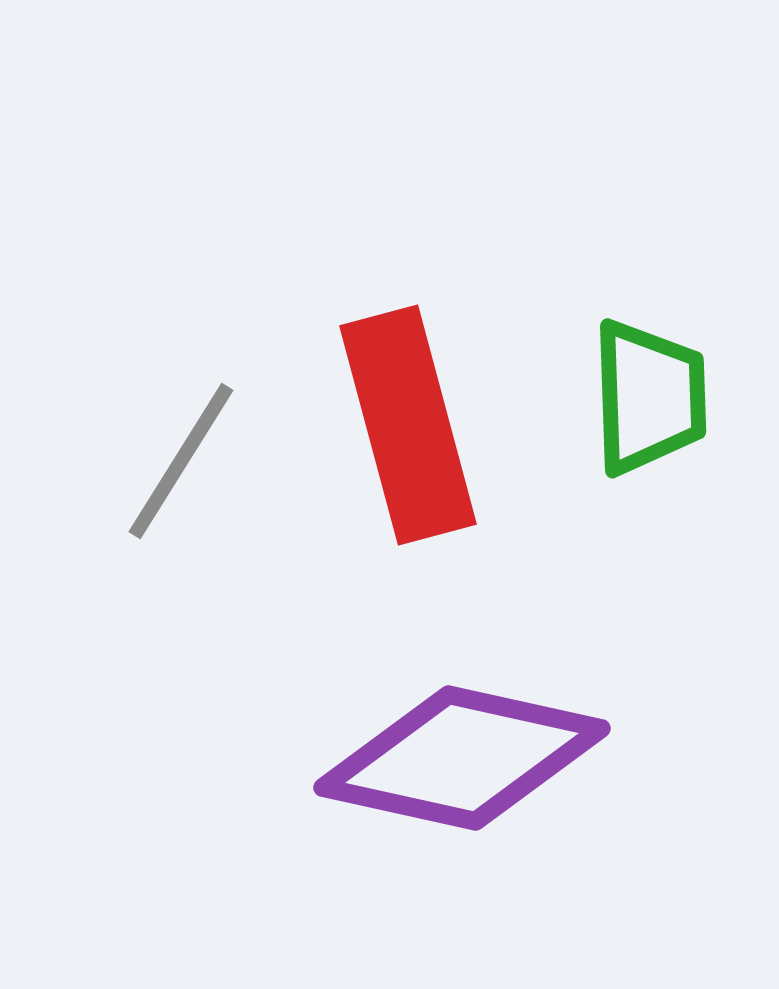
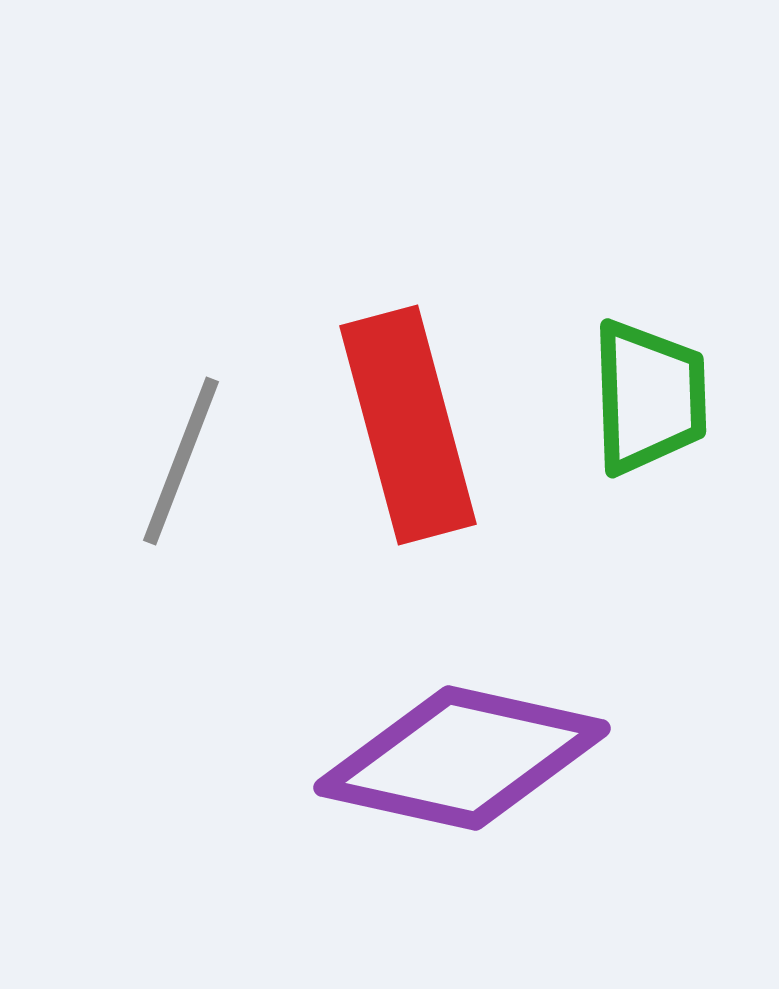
gray line: rotated 11 degrees counterclockwise
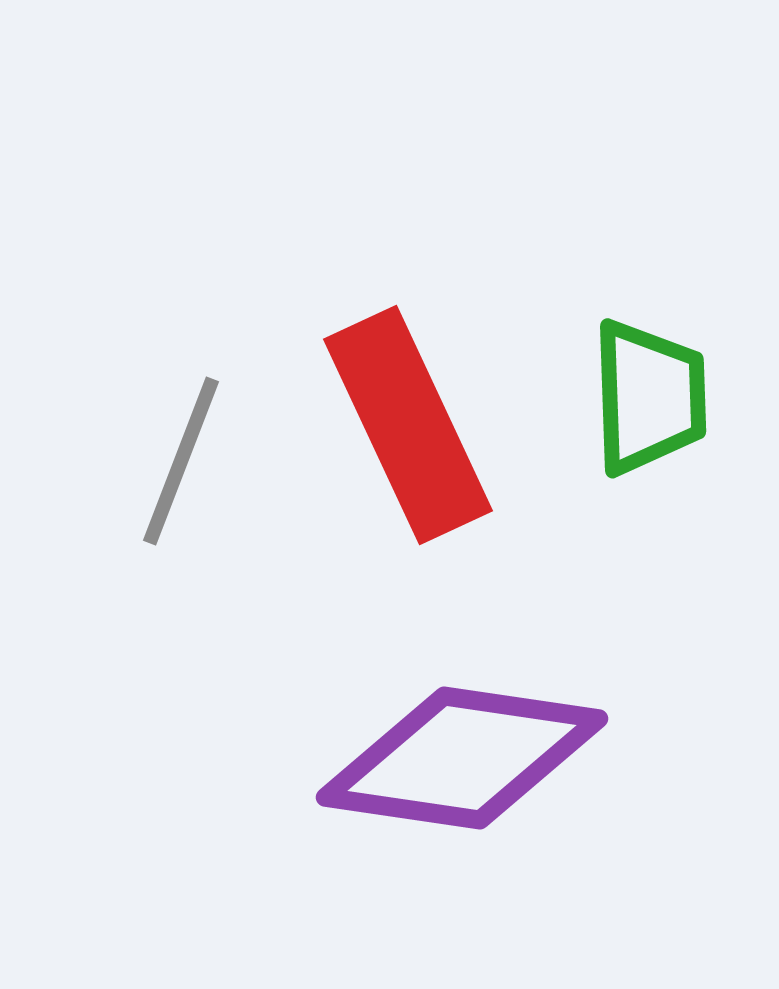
red rectangle: rotated 10 degrees counterclockwise
purple diamond: rotated 4 degrees counterclockwise
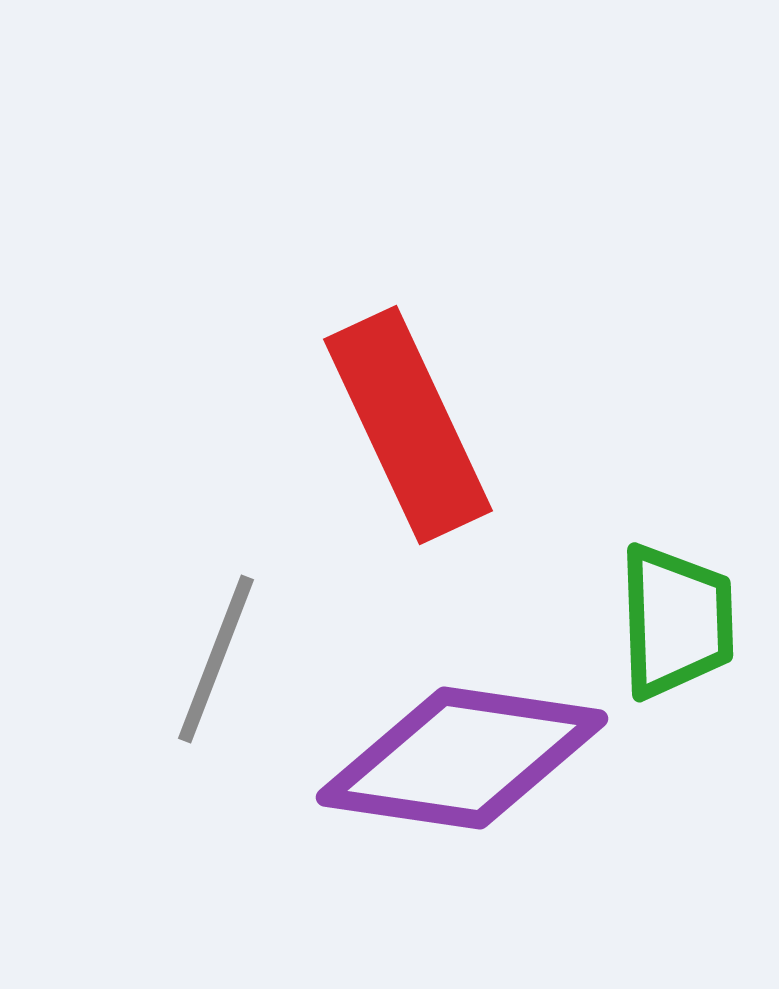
green trapezoid: moved 27 px right, 224 px down
gray line: moved 35 px right, 198 px down
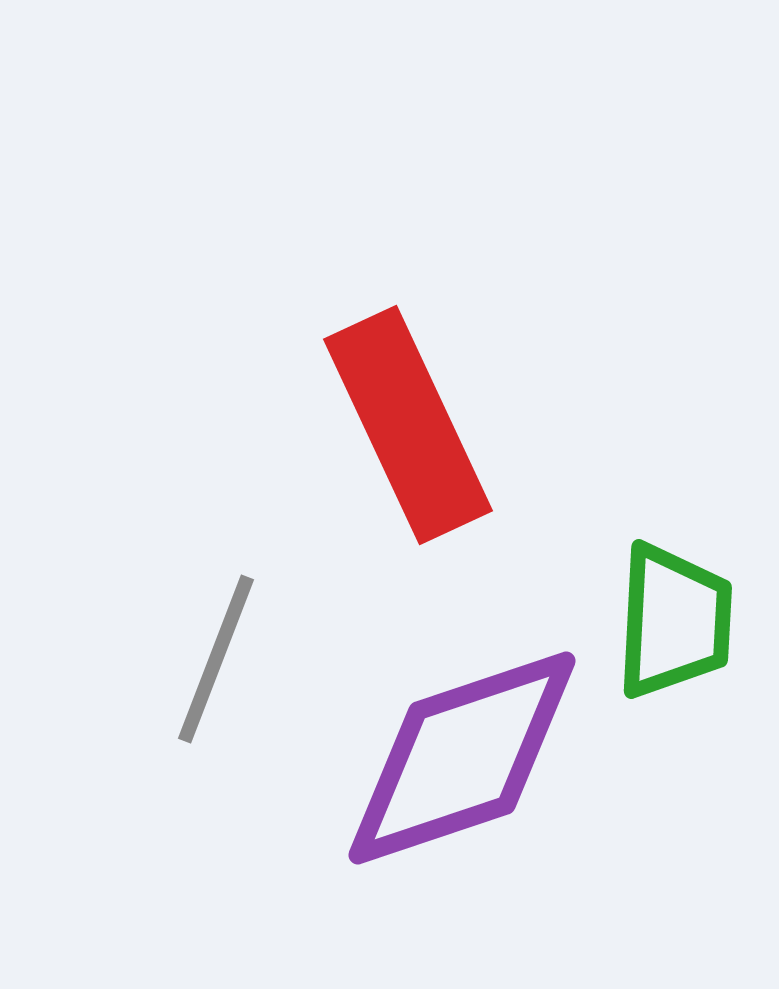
green trapezoid: moved 2 px left; rotated 5 degrees clockwise
purple diamond: rotated 27 degrees counterclockwise
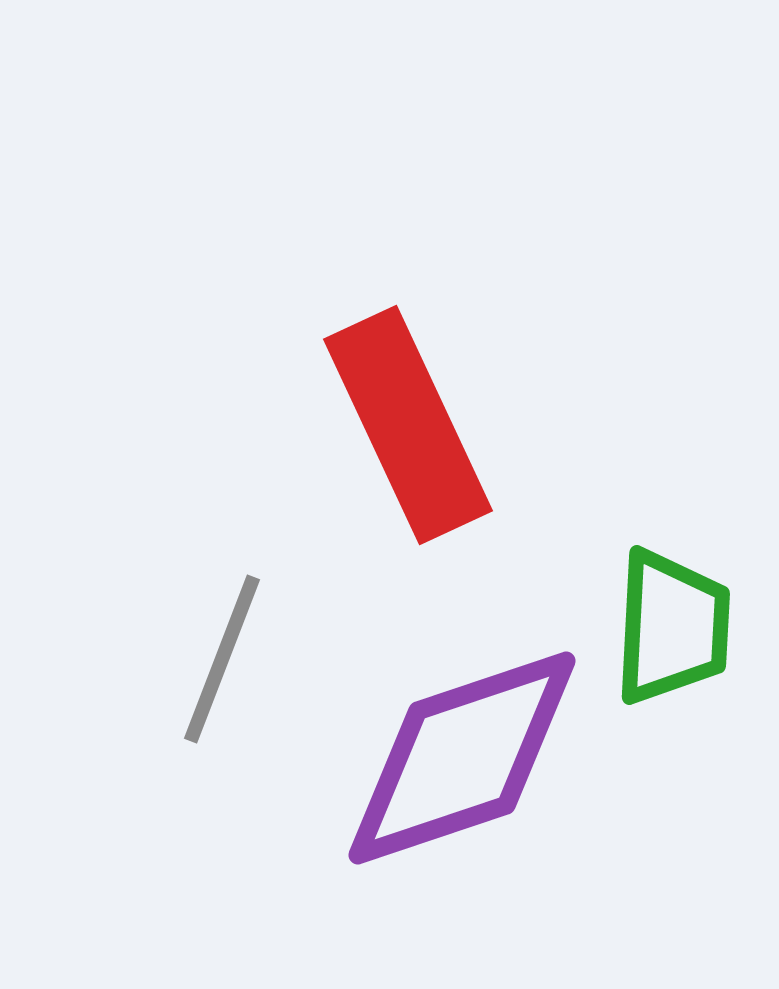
green trapezoid: moved 2 px left, 6 px down
gray line: moved 6 px right
